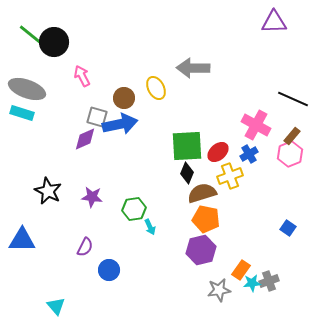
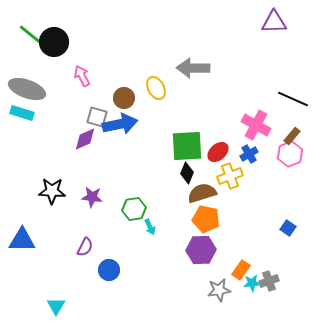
black star: moved 4 px right; rotated 24 degrees counterclockwise
purple hexagon: rotated 12 degrees clockwise
cyan triangle: rotated 12 degrees clockwise
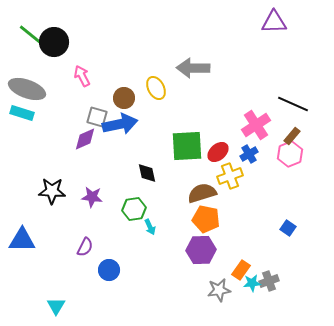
black line: moved 5 px down
pink cross: rotated 28 degrees clockwise
black diamond: moved 40 px left; rotated 35 degrees counterclockwise
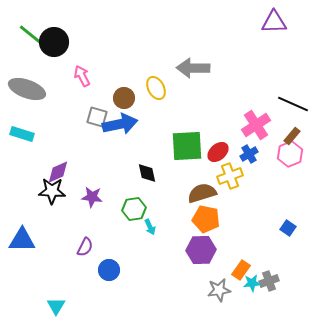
cyan rectangle: moved 21 px down
purple diamond: moved 27 px left, 33 px down
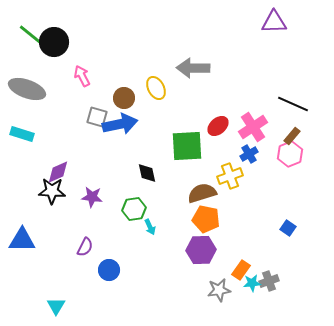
pink cross: moved 3 px left, 2 px down
red ellipse: moved 26 px up
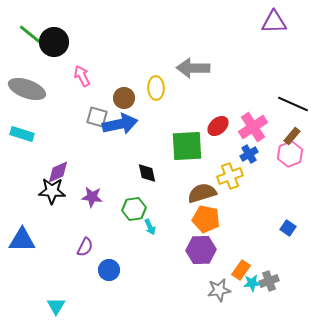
yellow ellipse: rotated 25 degrees clockwise
